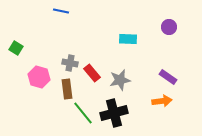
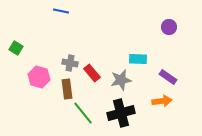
cyan rectangle: moved 10 px right, 20 px down
gray star: moved 1 px right
black cross: moved 7 px right
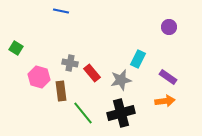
cyan rectangle: rotated 66 degrees counterclockwise
brown rectangle: moved 6 px left, 2 px down
orange arrow: moved 3 px right
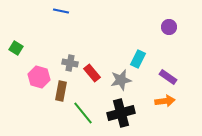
brown rectangle: rotated 18 degrees clockwise
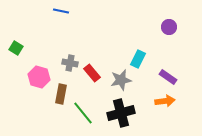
brown rectangle: moved 3 px down
